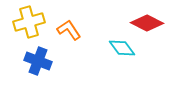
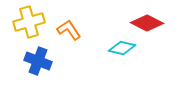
cyan diamond: rotated 40 degrees counterclockwise
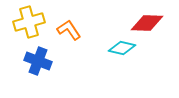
red diamond: rotated 24 degrees counterclockwise
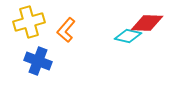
orange L-shape: moved 3 px left; rotated 105 degrees counterclockwise
cyan diamond: moved 6 px right, 12 px up
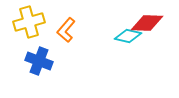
blue cross: moved 1 px right
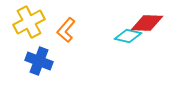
yellow cross: rotated 12 degrees counterclockwise
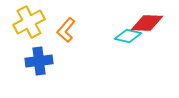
blue cross: rotated 28 degrees counterclockwise
